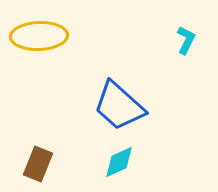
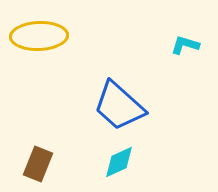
cyan L-shape: moved 1 px left, 5 px down; rotated 100 degrees counterclockwise
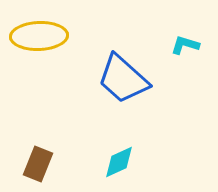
blue trapezoid: moved 4 px right, 27 px up
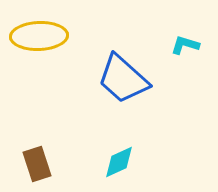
brown rectangle: moved 1 px left; rotated 40 degrees counterclockwise
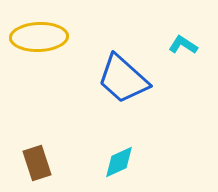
yellow ellipse: moved 1 px down
cyan L-shape: moved 2 px left; rotated 16 degrees clockwise
brown rectangle: moved 1 px up
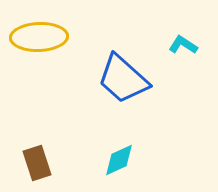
cyan diamond: moved 2 px up
